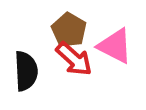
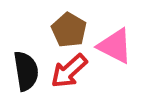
red arrow: moved 5 px left, 12 px down; rotated 96 degrees clockwise
black semicircle: rotated 6 degrees counterclockwise
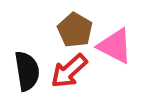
brown pentagon: moved 6 px right
black semicircle: moved 1 px right
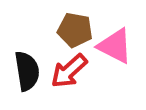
brown pentagon: rotated 20 degrees counterclockwise
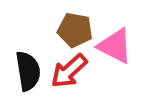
black semicircle: moved 1 px right
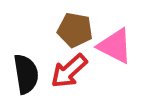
black semicircle: moved 2 px left, 3 px down
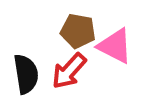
brown pentagon: moved 3 px right, 1 px down
red arrow: rotated 6 degrees counterclockwise
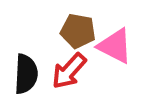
black semicircle: rotated 12 degrees clockwise
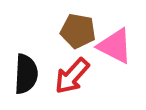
red arrow: moved 3 px right, 5 px down
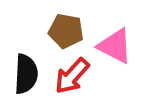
brown pentagon: moved 12 px left
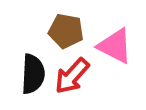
black semicircle: moved 7 px right
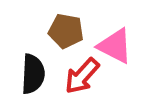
red arrow: moved 10 px right
